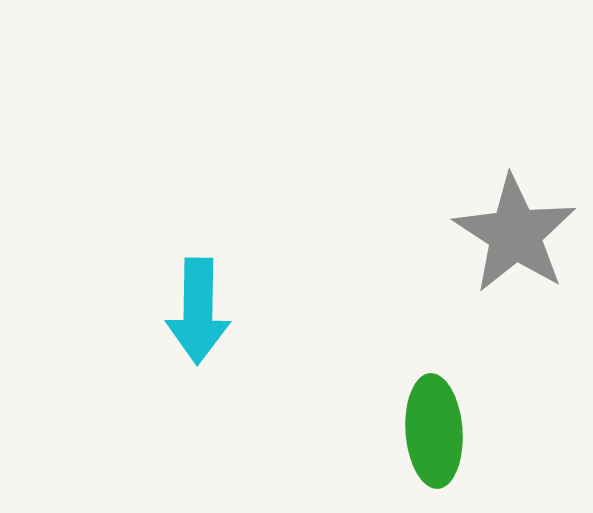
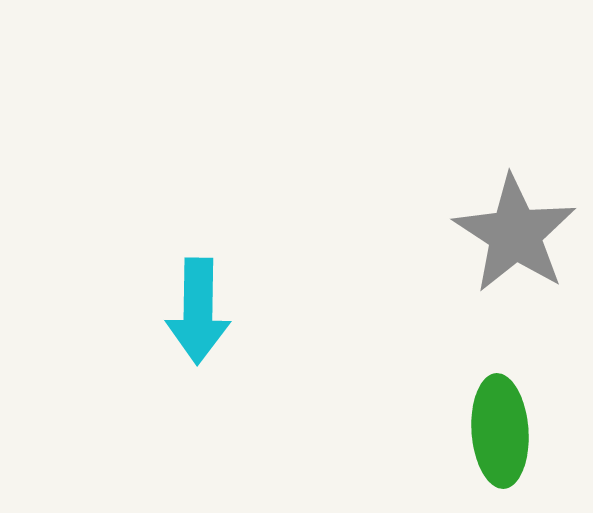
green ellipse: moved 66 px right
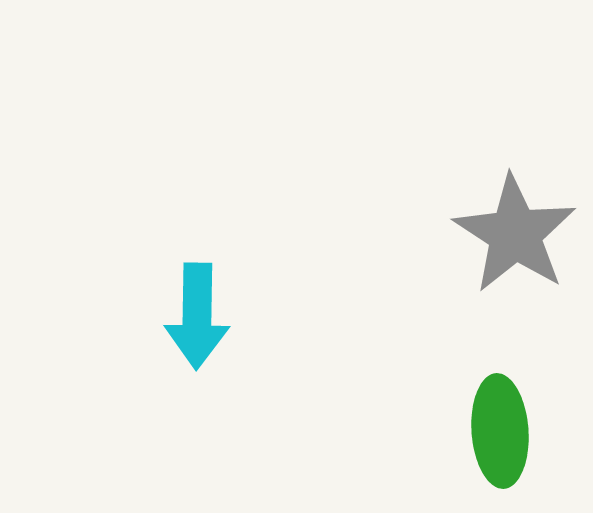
cyan arrow: moved 1 px left, 5 px down
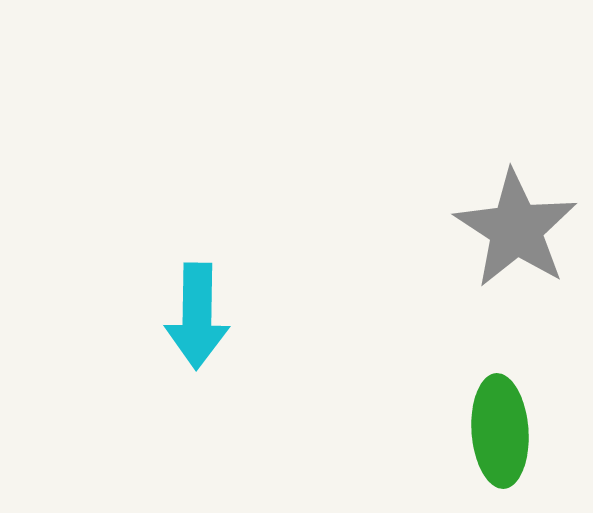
gray star: moved 1 px right, 5 px up
